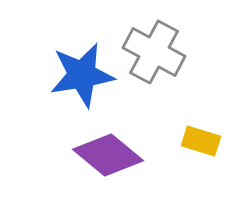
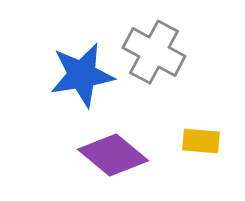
yellow rectangle: rotated 12 degrees counterclockwise
purple diamond: moved 5 px right
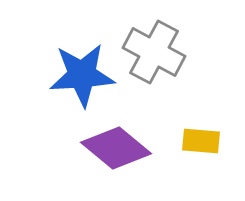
blue star: rotated 6 degrees clockwise
purple diamond: moved 3 px right, 7 px up
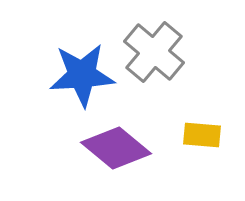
gray cross: rotated 12 degrees clockwise
yellow rectangle: moved 1 px right, 6 px up
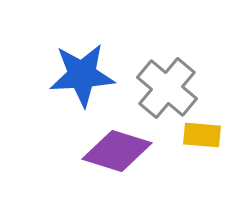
gray cross: moved 13 px right, 36 px down
purple diamond: moved 1 px right, 3 px down; rotated 22 degrees counterclockwise
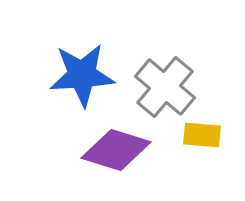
gray cross: moved 2 px left, 1 px up
purple diamond: moved 1 px left, 1 px up
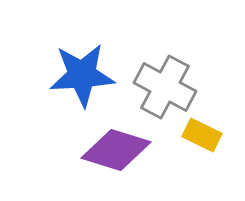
gray cross: rotated 12 degrees counterclockwise
yellow rectangle: rotated 21 degrees clockwise
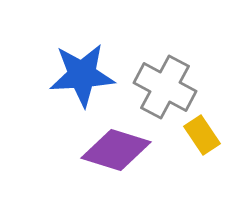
yellow rectangle: rotated 30 degrees clockwise
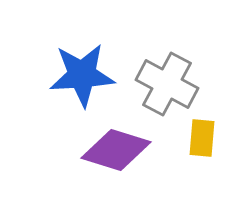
gray cross: moved 2 px right, 3 px up
yellow rectangle: moved 3 px down; rotated 39 degrees clockwise
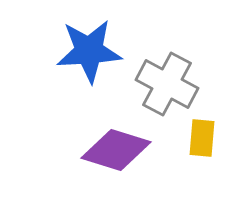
blue star: moved 7 px right, 24 px up
